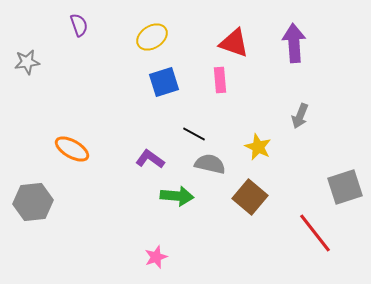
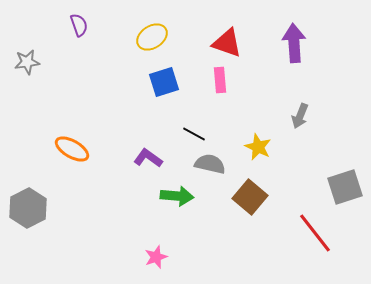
red triangle: moved 7 px left
purple L-shape: moved 2 px left, 1 px up
gray hexagon: moved 5 px left, 6 px down; rotated 21 degrees counterclockwise
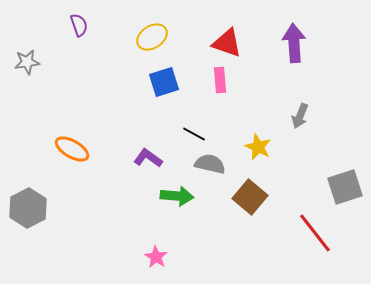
pink star: rotated 20 degrees counterclockwise
